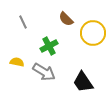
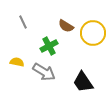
brown semicircle: moved 7 px down; rotated 14 degrees counterclockwise
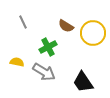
green cross: moved 1 px left, 1 px down
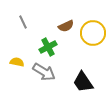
brown semicircle: rotated 56 degrees counterclockwise
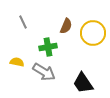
brown semicircle: rotated 42 degrees counterclockwise
green cross: rotated 18 degrees clockwise
black trapezoid: moved 1 px down
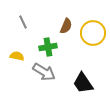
yellow semicircle: moved 6 px up
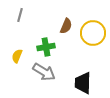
gray line: moved 3 px left, 7 px up; rotated 40 degrees clockwise
green cross: moved 2 px left
yellow semicircle: rotated 80 degrees counterclockwise
black trapezoid: rotated 35 degrees clockwise
